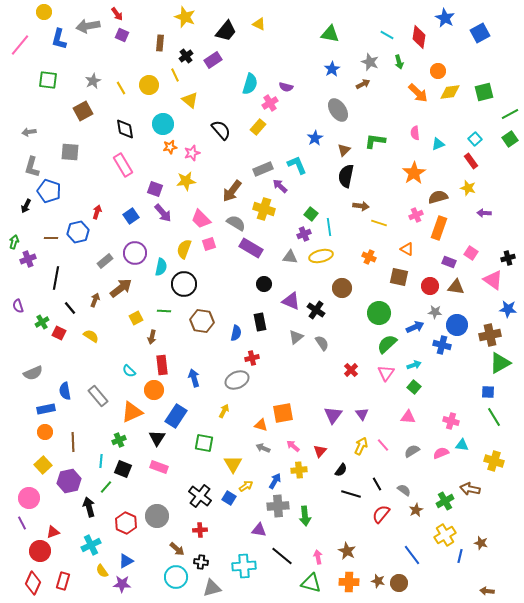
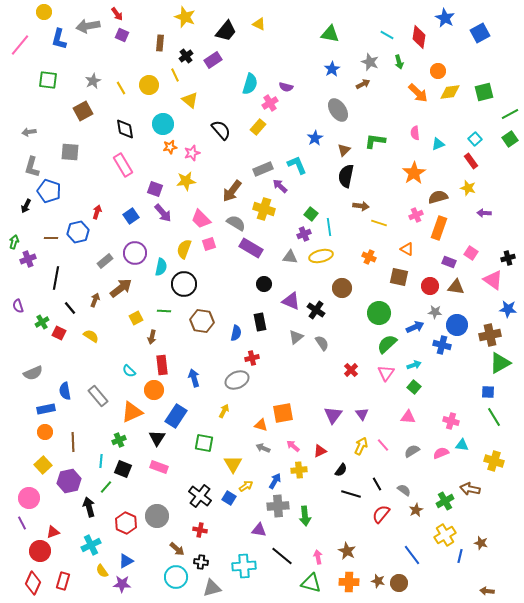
red triangle at (320, 451): rotated 24 degrees clockwise
red cross at (200, 530): rotated 16 degrees clockwise
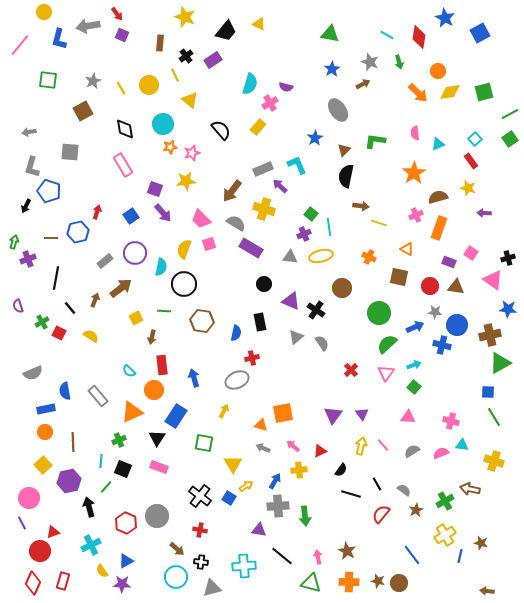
yellow arrow at (361, 446): rotated 12 degrees counterclockwise
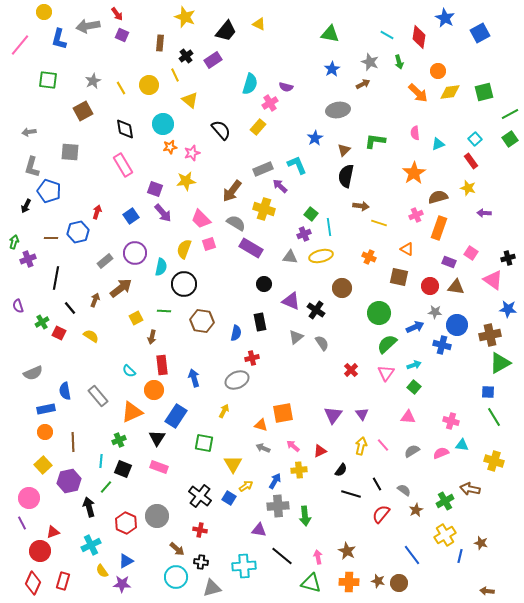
gray ellipse at (338, 110): rotated 65 degrees counterclockwise
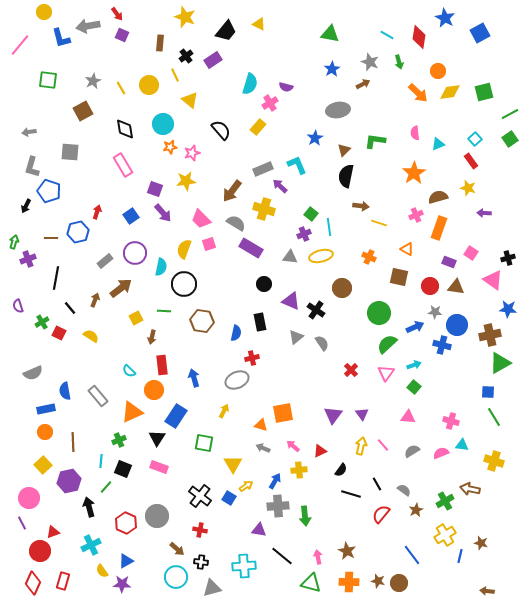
blue L-shape at (59, 39): moved 2 px right, 1 px up; rotated 30 degrees counterclockwise
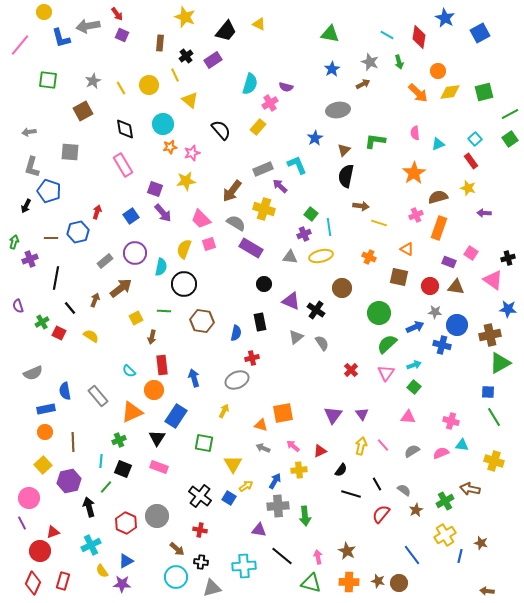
purple cross at (28, 259): moved 2 px right
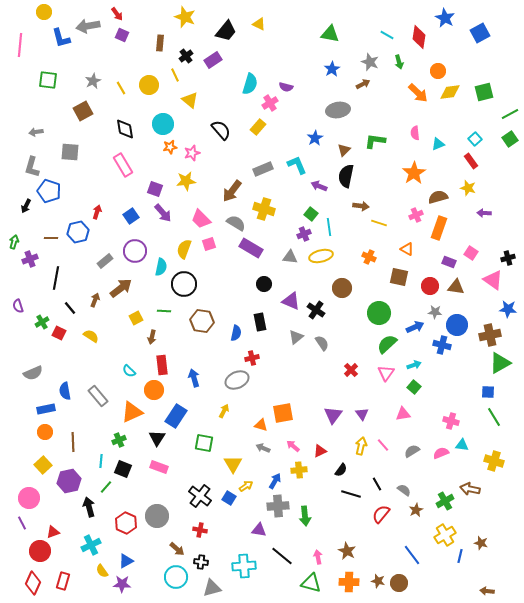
pink line at (20, 45): rotated 35 degrees counterclockwise
gray arrow at (29, 132): moved 7 px right
purple arrow at (280, 186): moved 39 px right; rotated 21 degrees counterclockwise
purple circle at (135, 253): moved 2 px up
pink triangle at (408, 417): moved 5 px left, 3 px up; rotated 14 degrees counterclockwise
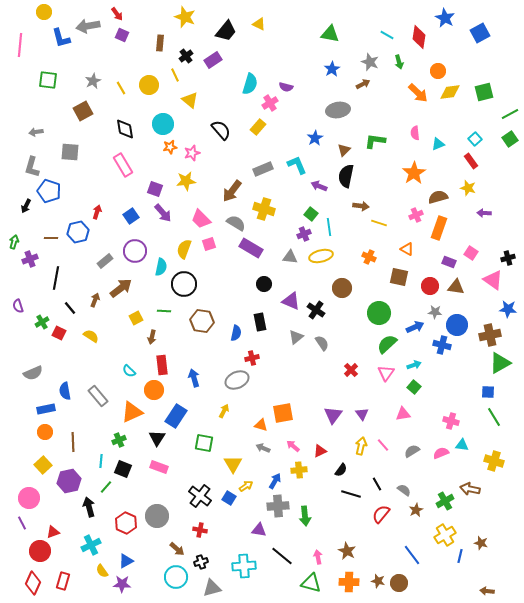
black cross at (201, 562): rotated 24 degrees counterclockwise
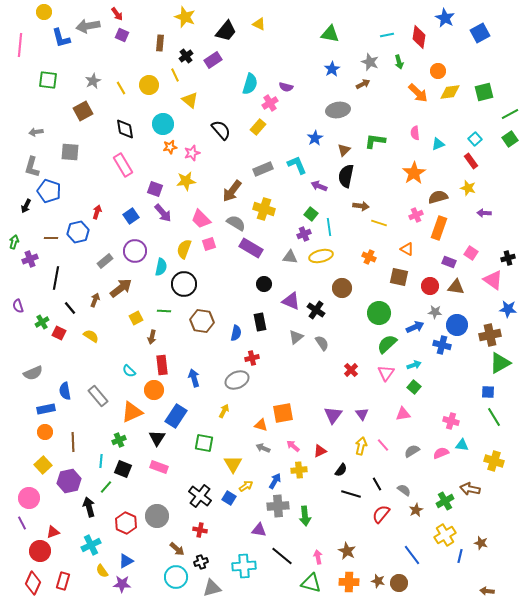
cyan line at (387, 35): rotated 40 degrees counterclockwise
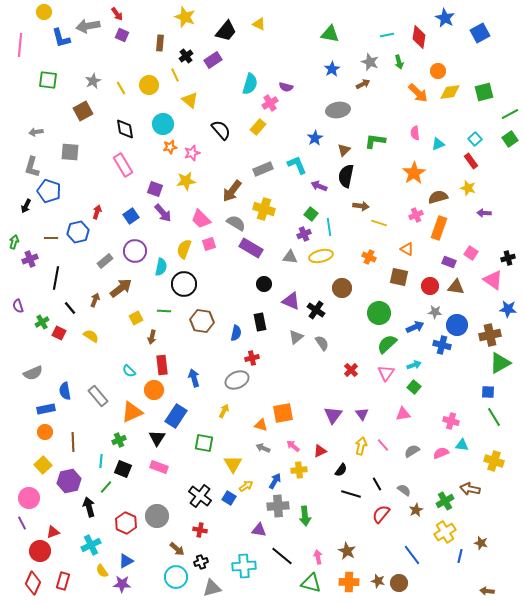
yellow cross at (445, 535): moved 3 px up
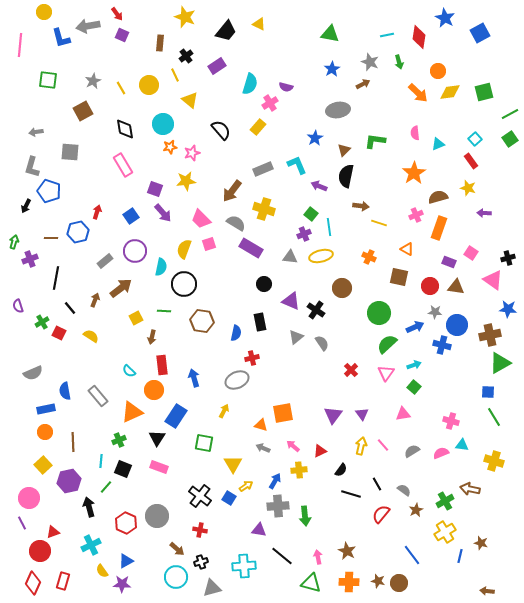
purple rectangle at (213, 60): moved 4 px right, 6 px down
